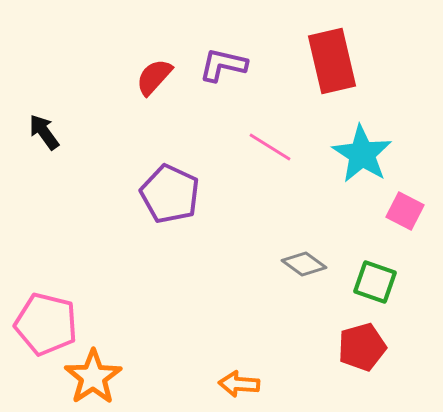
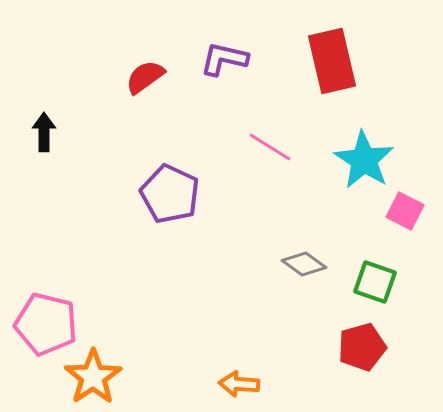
purple L-shape: moved 1 px right, 6 px up
red semicircle: moved 9 px left; rotated 12 degrees clockwise
black arrow: rotated 36 degrees clockwise
cyan star: moved 2 px right, 6 px down
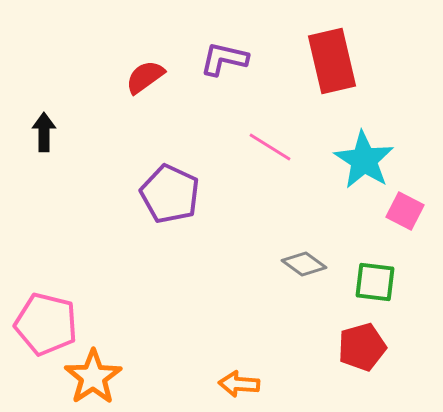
green square: rotated 12 degrees counterclockwise
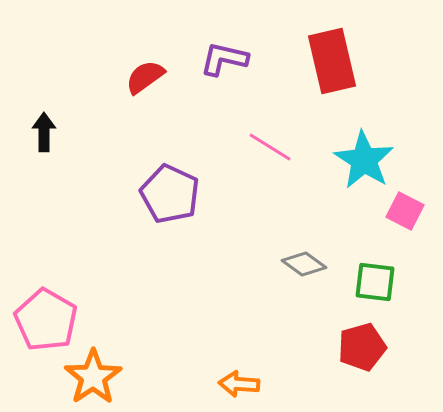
pink pentagon: moved 4 px up; rotated 16 degrees clockwise
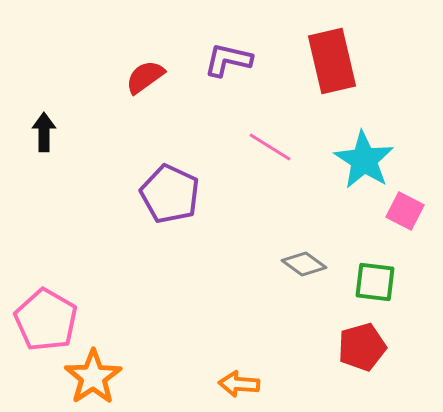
purple L-shape: moved 4 px right, 1 px down
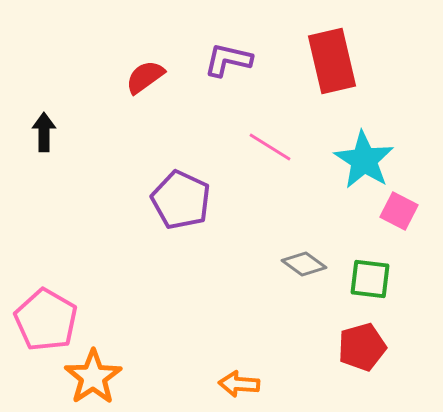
purple pentagon: moved 11 px right, 6 px down
pink square: moved 6 px left
green square: moved 5 px left, 3 px up
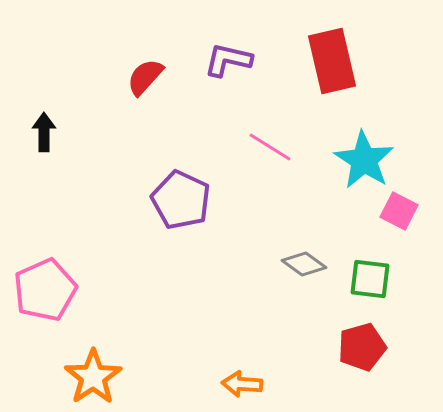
red semicircle: rotated 12 degrees counterclockwise
pink pentagon: moved 1 px left, 30 px up; rotated 18 degrees clockwise
orange arrow: moved 3 px right
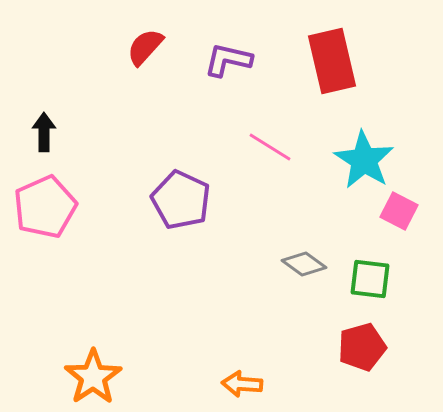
red semicircle: moved 30 px up
pink pentagon: moved 83 px up
